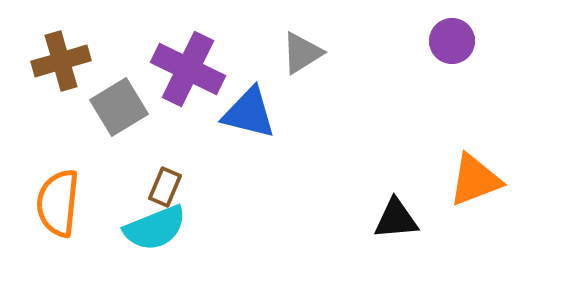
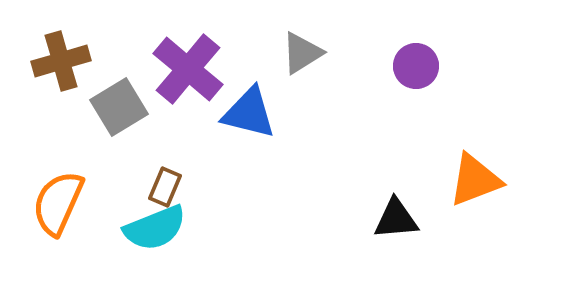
purple circle: moved 36 px left, 25 px down
purple cross: rotated 14 degrees clockwise
orange semicircle: rotated 18 degrees clockwise
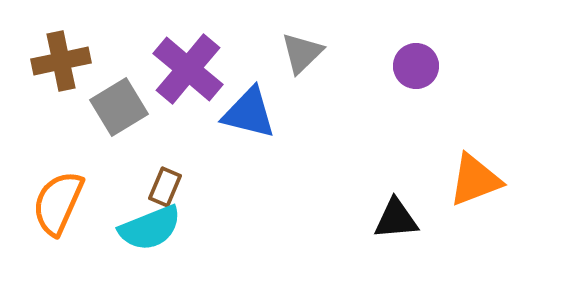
gray triangle: rotated 12 degrees counterclockwise
brown cross: rotated 4 degrees clockwise
cyan semicircle: moved 5 px left
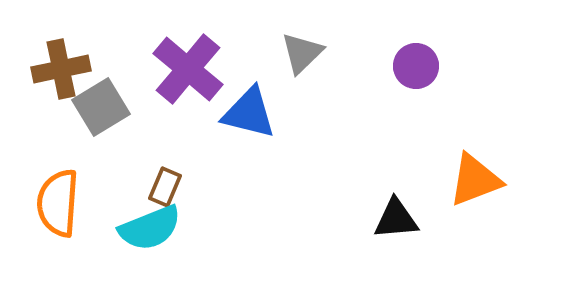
brown cross: moved 8 px down
gray square: moved 18 px left
orange semicircle: rotated 20 degrees counterclockwise
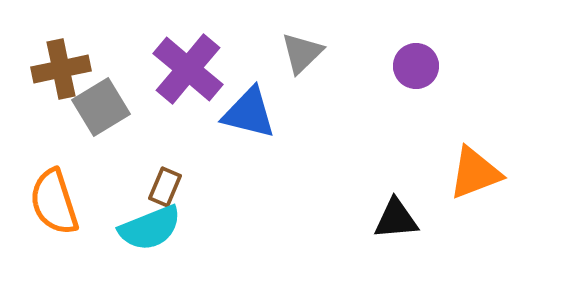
orange triangle: moved 7 px up
orange semicircle: moved 4 px left, 1 px up; rotated 22 degrees counterclockwise
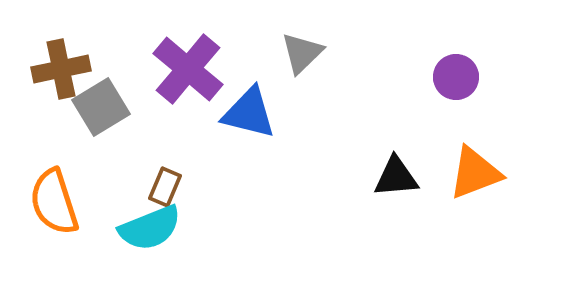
purple circle: moved 40 px right, 11 px down
black triangle: moved 42 px up
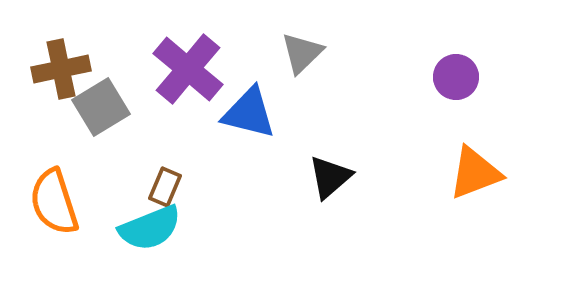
black triangle: moved 66 px left; rotated 36 degrees counterclockwise
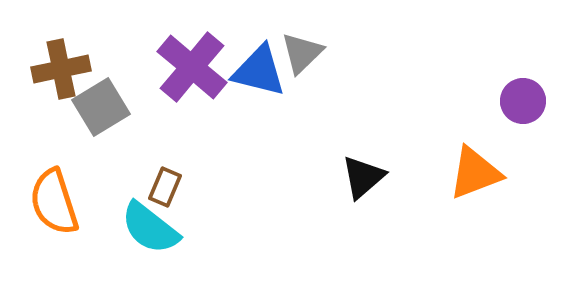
purple cross: moved 4 px right, 2 px up
purple circle: moved 67 px right, 24 px down
blue triangle: moved 10 px right, 42 px up
black triangle: moved 33 px right
cyan semicircle: rotated 60 degrees clockwise
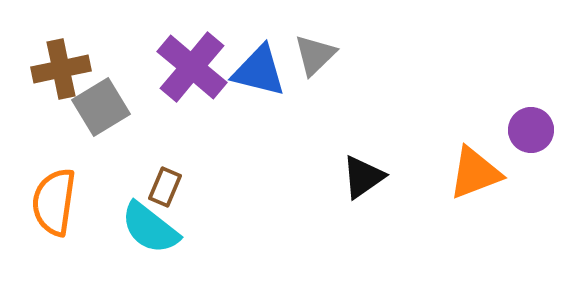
gray triangle: moved 13 px right, 2 px down
purple circle: moved 8 px right, 29 px down
black triangle: rotated 6 degrees clockwise
orange semicircle: rotated 26 degrees clockwise
